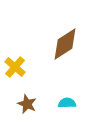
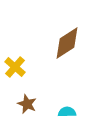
brown diamond: moved 2 px right, 1 px up
cyan semicircle: moved 9 px down
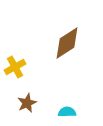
yellow cross: rotated 20 degrees clockwise
brown star: moved 1 px up; rotated 24 degrees clockwise
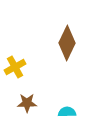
brown diamond: rotated 32 degrees counterclockwise
brown star: rotated 24 degrees clockwise
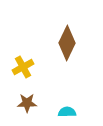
yellow cross: moved 8 px right
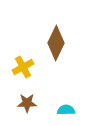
brown diamond: moved 11 px left
cyan semicircle: moved 1 px left, 2 px up
